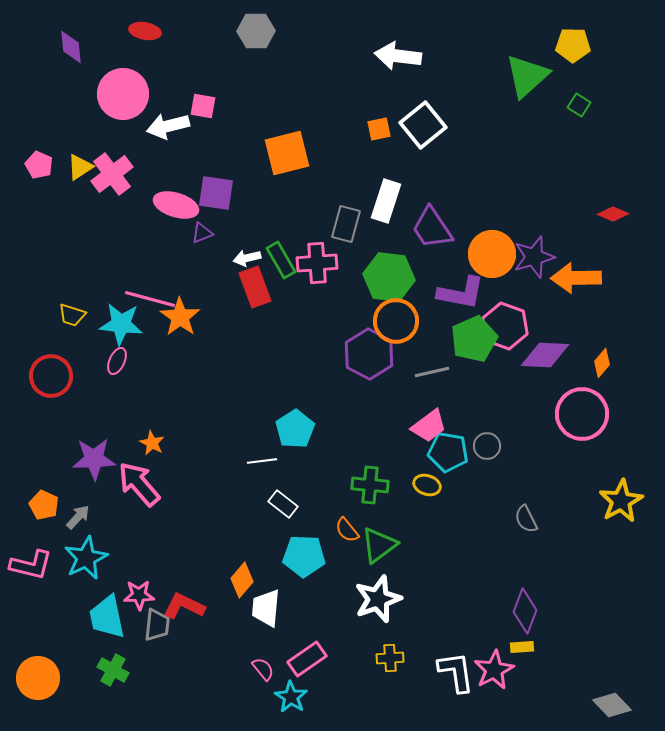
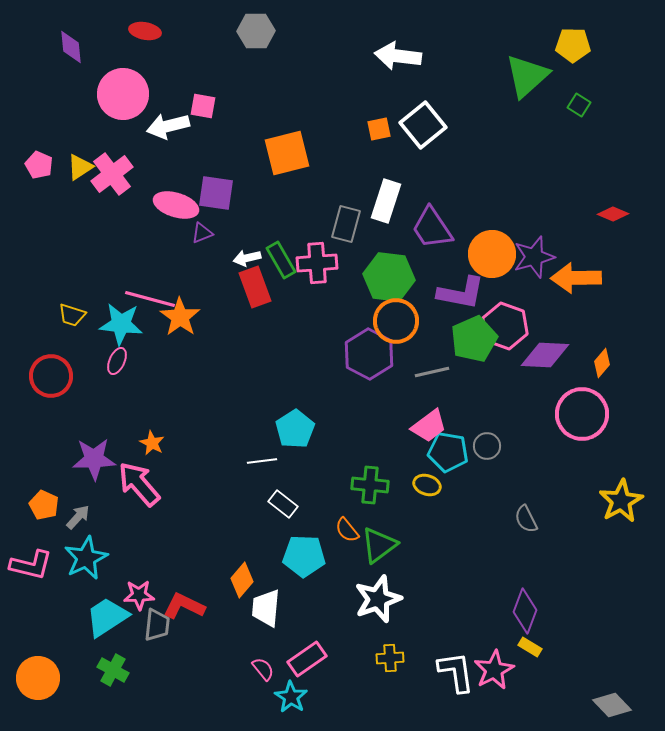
cyan trapezoid at (107, 617): rotated 69 degrees clockwise
yellow rectangle at (522, 647): moved 8 px right; rotated 35 degrees clockwise
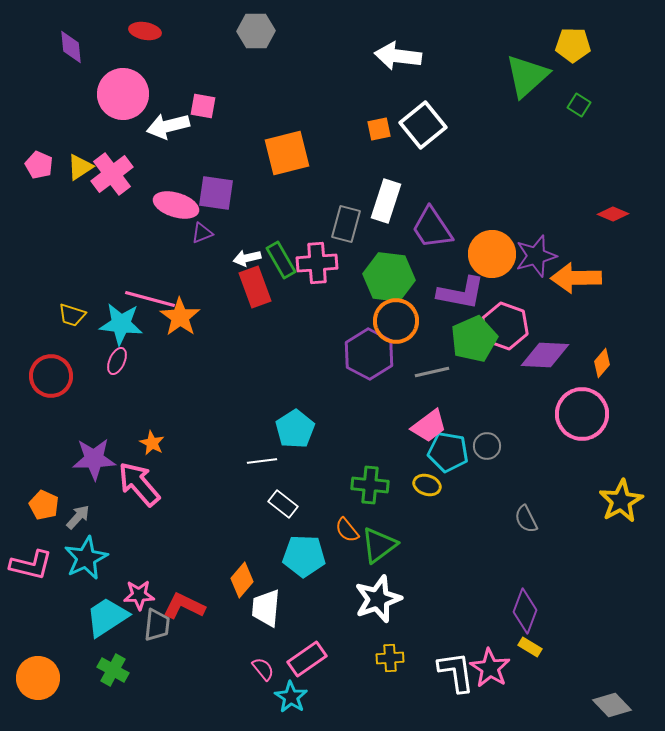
purple star at (534, 257): moved 2 px right, 1 px up
pink star at (494, 670): moved 4 px left, 2 px up; rotated 12 degrees counterclockwise
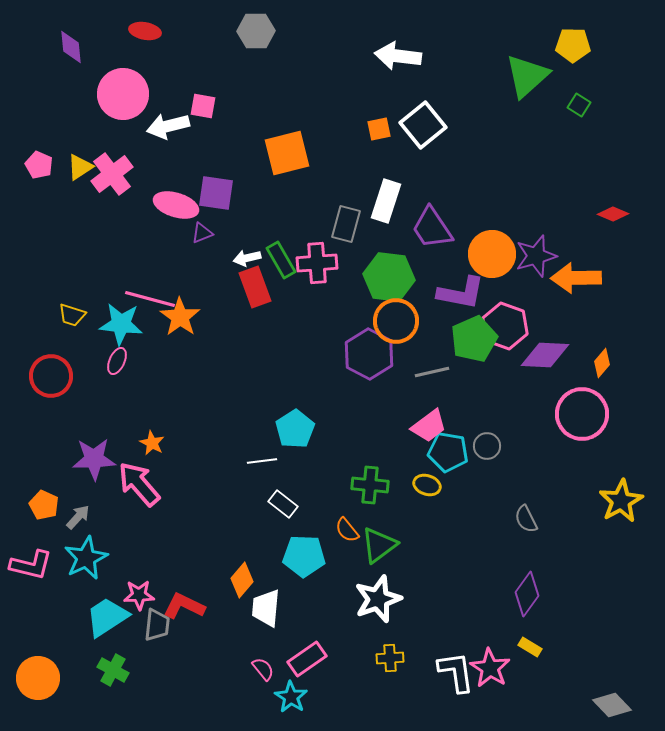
purple diamond at (525, 611): moved 2 px right, 17 px up; rotated 15 degrees clockwise
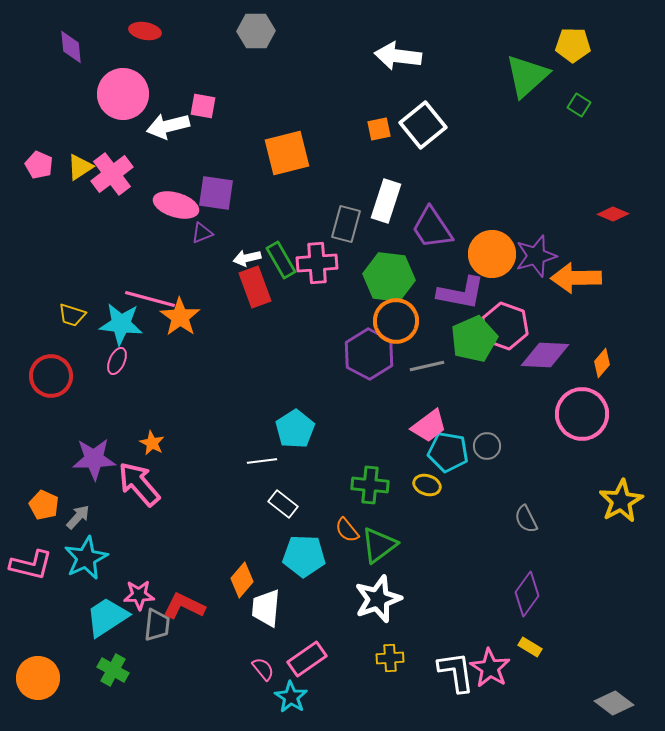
gray line at (432, 372): moved 5 px left, 6 px up
gray diamond at (612, 705): moved 2 px right, 2 px up; rotated 9 degrees counterclockwise
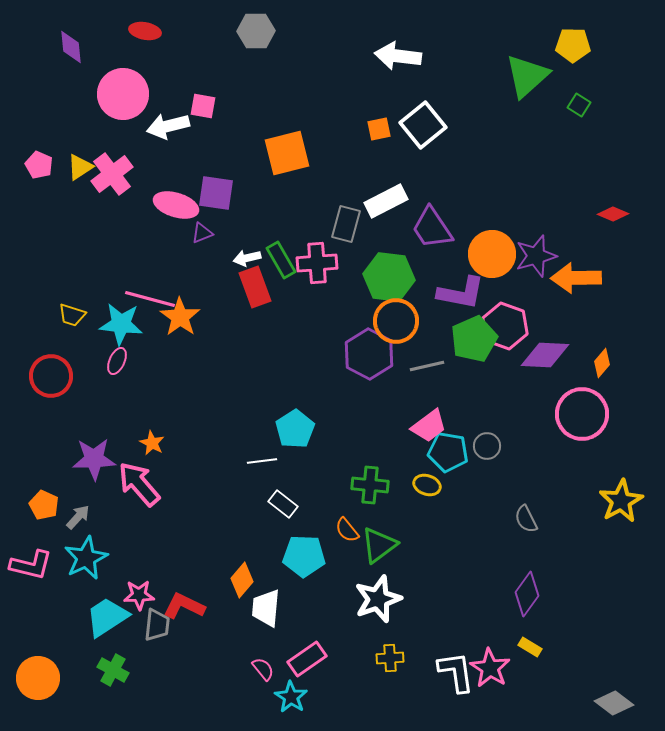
white rectangle at (386, 201): rotated 45 degrees clockwise
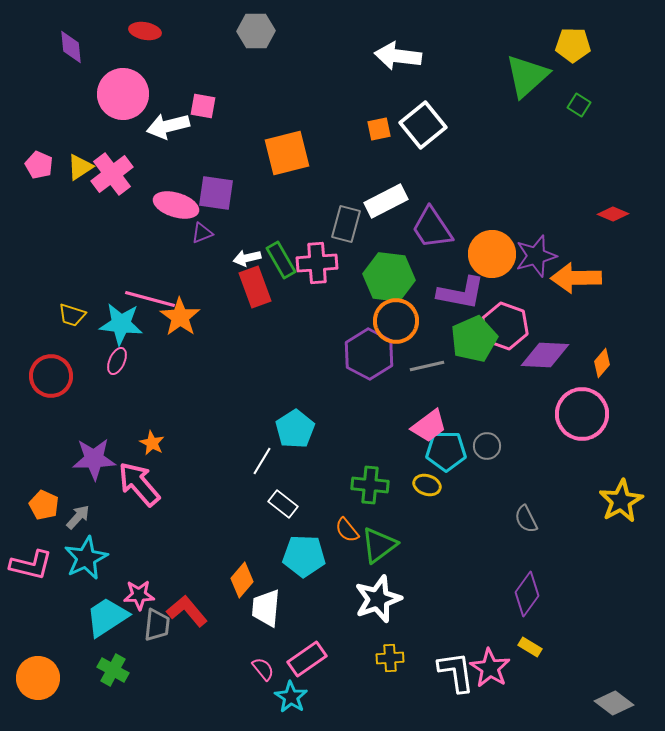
cyan pentagon at (448, 452): moved 2 px left, 1 px up; rotated 9 degrees counterclockwise
white line at (262, 461): rotated 52 degrees counterclockwise
red L-shape at (184, 606): moved 3 px right, 5 px down; rotated 24 degrees clockwise
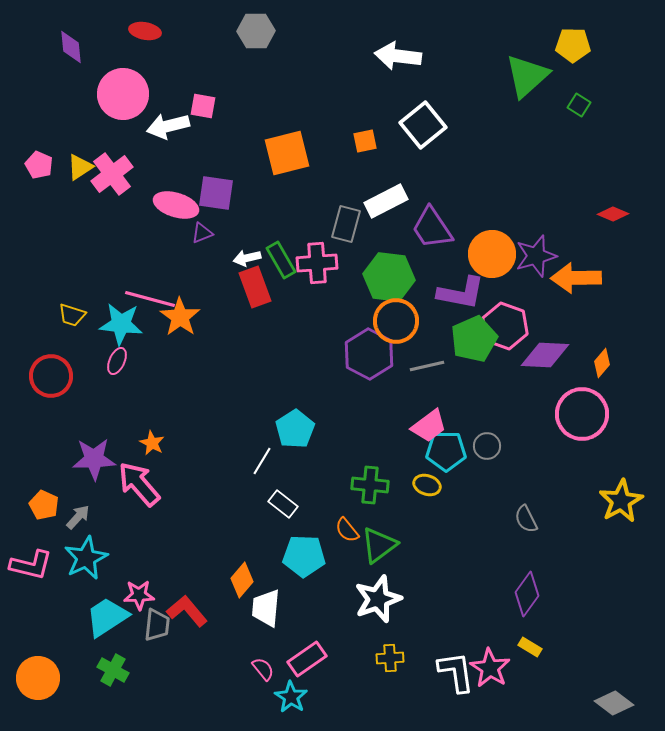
orange square at (379, 129): moved 14 px left, 12 px down
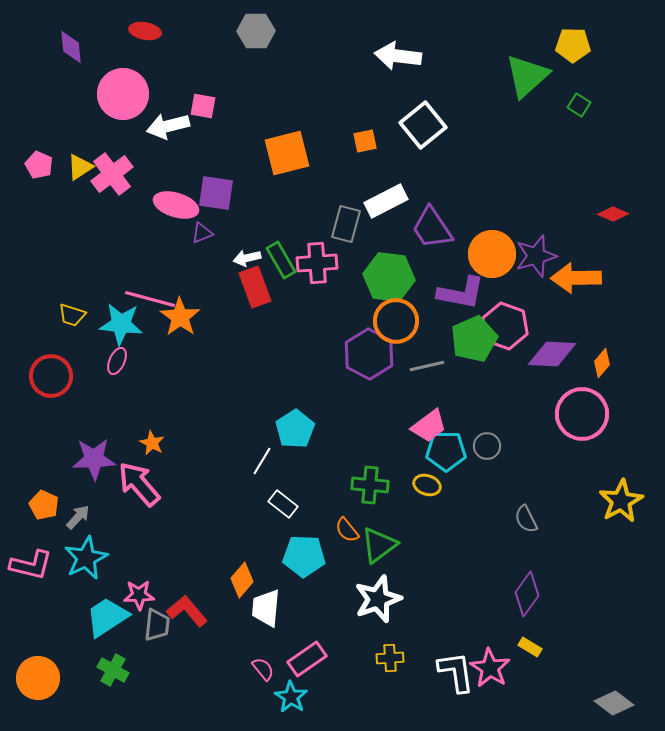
purple diamond at (545, 355): moved 7 px right, 1 px up
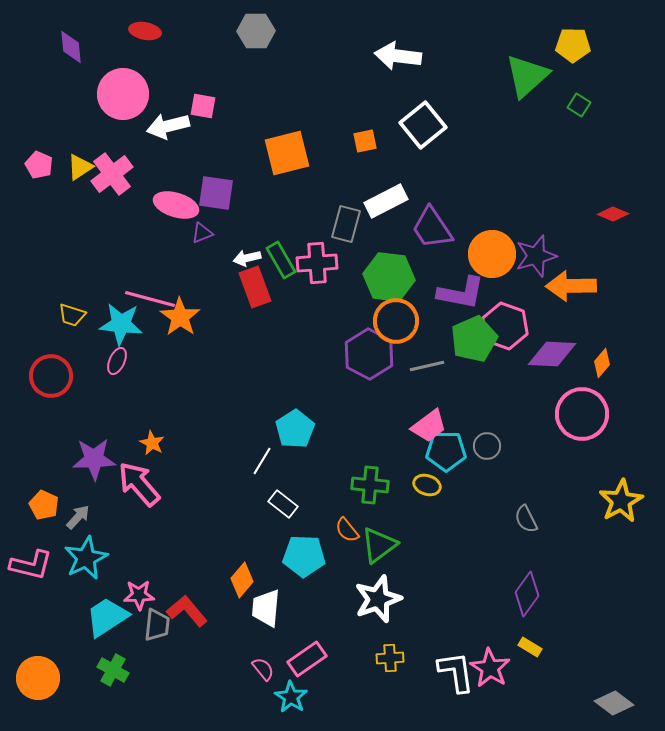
orange arrow at (576, 278): moved 5 px left, 8 px down
